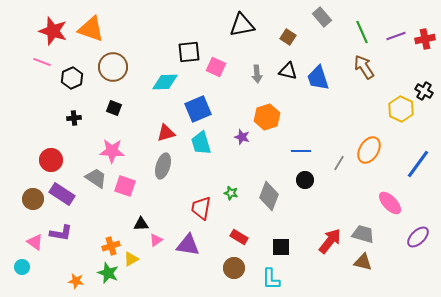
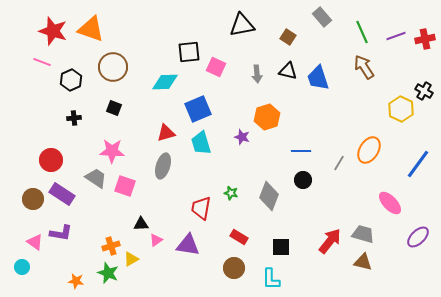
black hexagon at (72, 78): moved 1 px left, 2 px down
black circle at (305, 180): moved 2 px left
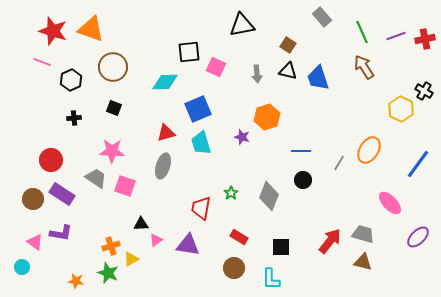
brown square at (288, 37): moved 8 px down
green star at (231, 193): rotated 24 degrees clockwise
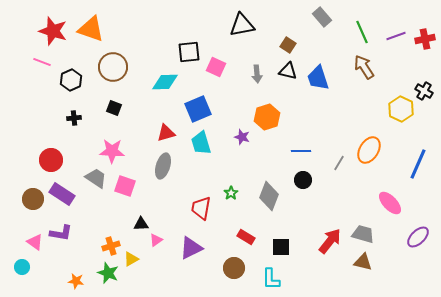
blue line at (418, 164): rotated 12 degrees counterclockwise
red rectangle at (239, 237): moved 7 px right
purple triangle at (188, 245): moved 3 px right, 3 px down; rotated 35 degrees counterclockwise
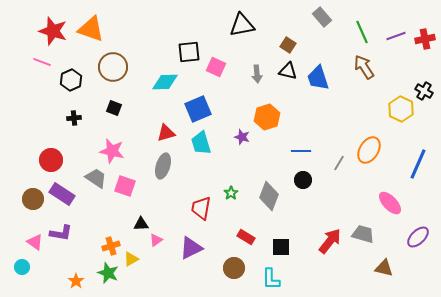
pink star at (112, 151): rotated 10 degrees clockwise
brown triangle at (363, 262): moved 21 px right, 6 px down
orange star at (76, 281): rotated 28 degrees clockwise
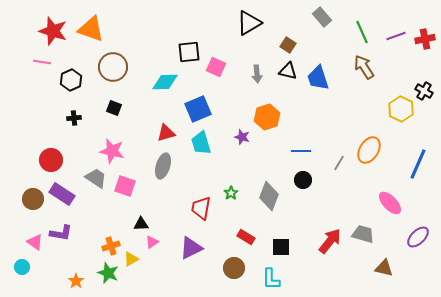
black triangle at (242, 25): moved 7 px right, 2 px up; rotated 20 degrees counterclockwise
pink line at (42, 62): rotated 12 degrees counterclockwise
pink triangle at (156, 240): moved 4 px left, 2 px down
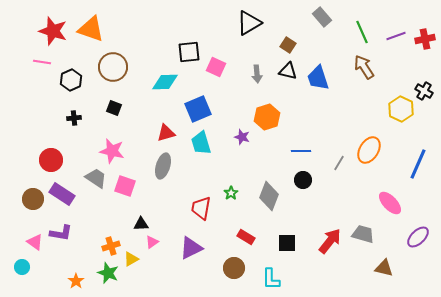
black square at (281, 247): moved 6 px right, 4 px up
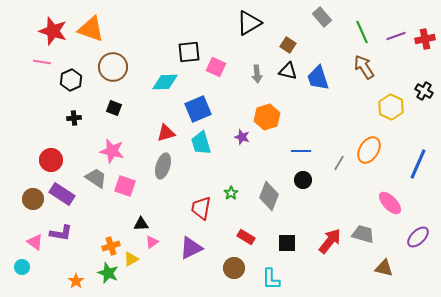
yellow hexagon at (401, 109): moved 10 px left, 2 px up
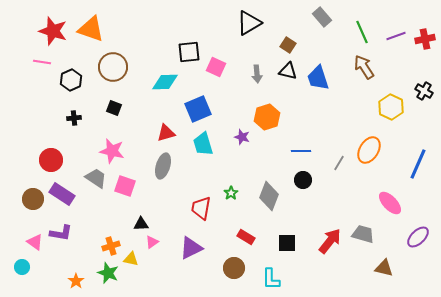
cyan trapezoid at (201, 143): moved 2 px right, 1 px down
yellow triangle at (131, 259): rotated 42 degrees clockwise
